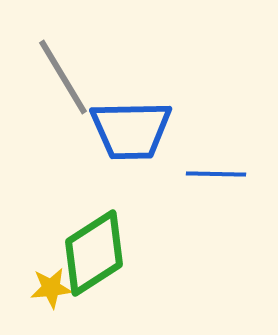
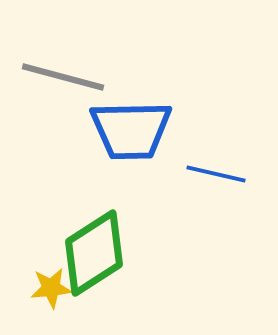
gray line: rotated 44 degrees counterclockwise
blue line: rotated 12 degrees clockwise
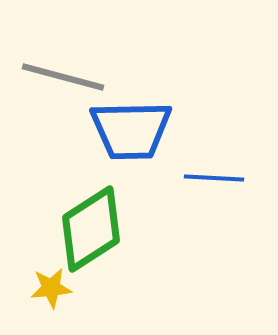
blue line: moved 2 px left, 4 px down; rotated 10 degrees counterclockwise
green diamond: moved 3 px left, 24 px up
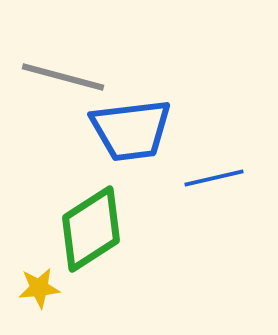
blue trapezoid: rotated 6 degrees counterclockwise
blue line: rotated 16 degrees counterclockwise
yellow star: moved 12 px left
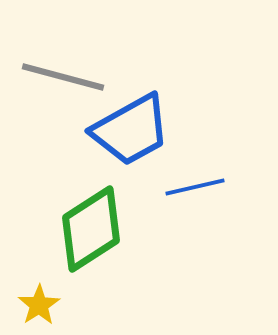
blue trapezoid: rotated 22 degrees counterclockwise
blue line: moved 19 px left, 9 px down
yellow star: moved 17 px down; rotated 27 degrees counterclockwise
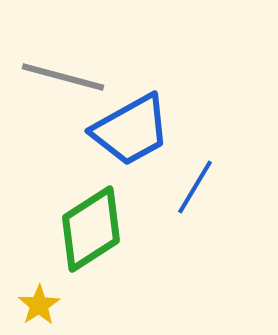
blue line: rotated 46 degrees counterclockwise
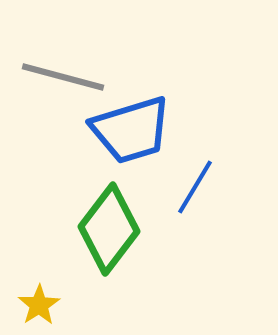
blue trapezoid: rotated 12 degrees clockwise
green diamond: moved 18 px right; rotated 20 degrees counterclockwise
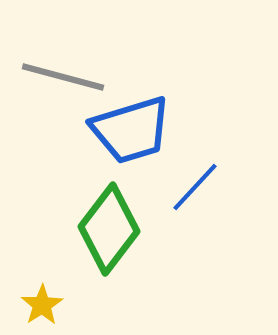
blue line: rotated 12 degrees clockwise
yellow star: moved 3 px right
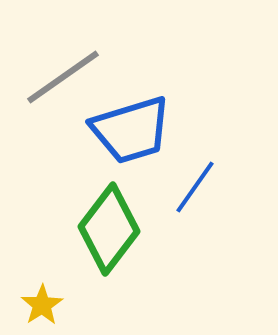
gray line: rotated 50 degrees counterclockwise
blue line: rotated 8 degrees counterclockwise
